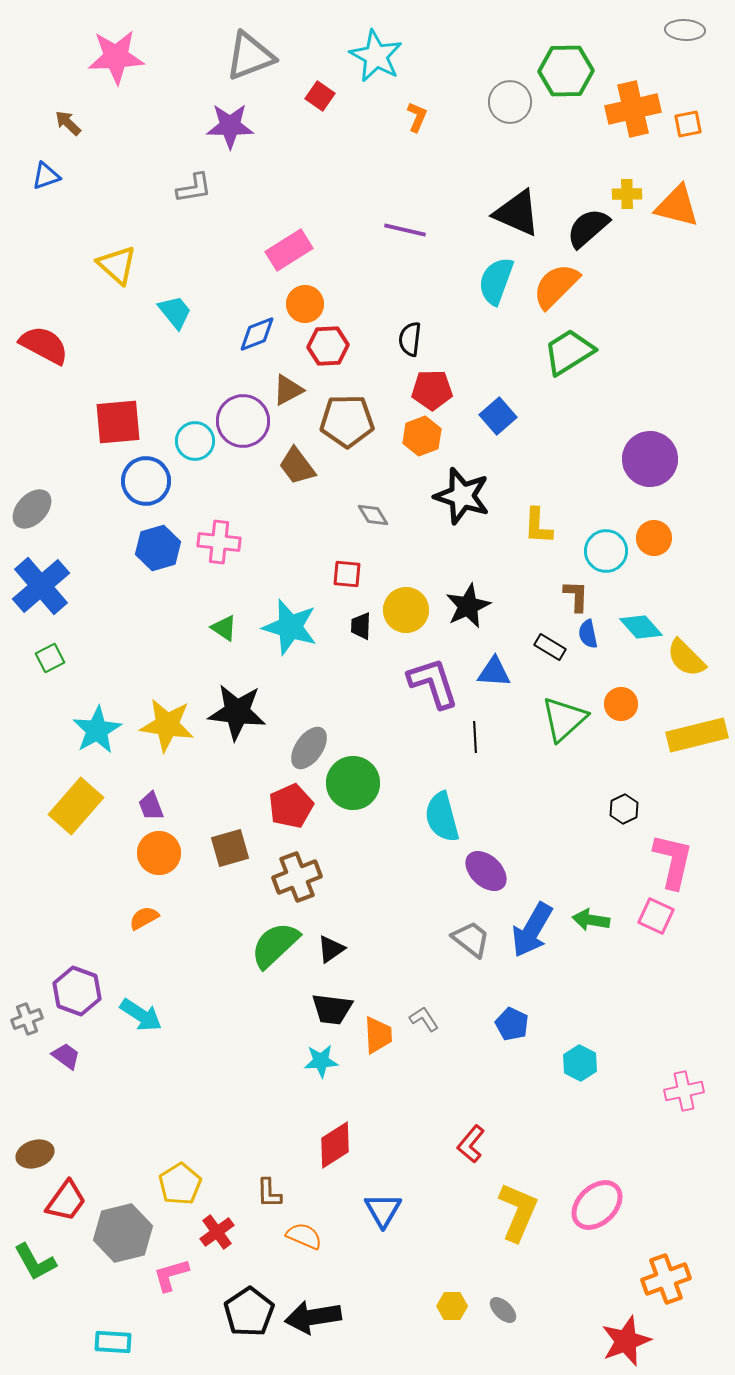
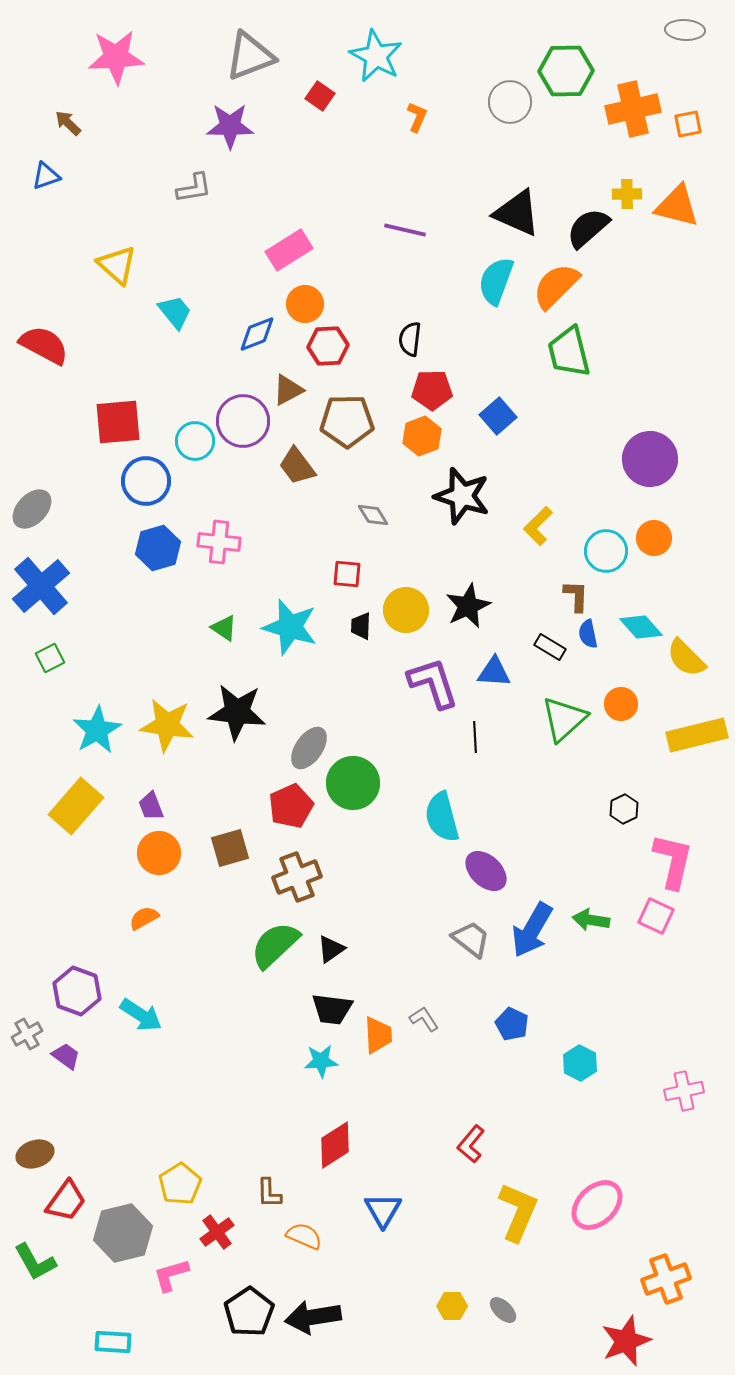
green trapezoid at (569, 352): rotated 72 degrees counterclockwise
yellow L-shape at (538, 526): rotated 42 degrees clockwise
gray cross at (27, 1019): moved 15 px down; rotated 8 degrees counterclockwise
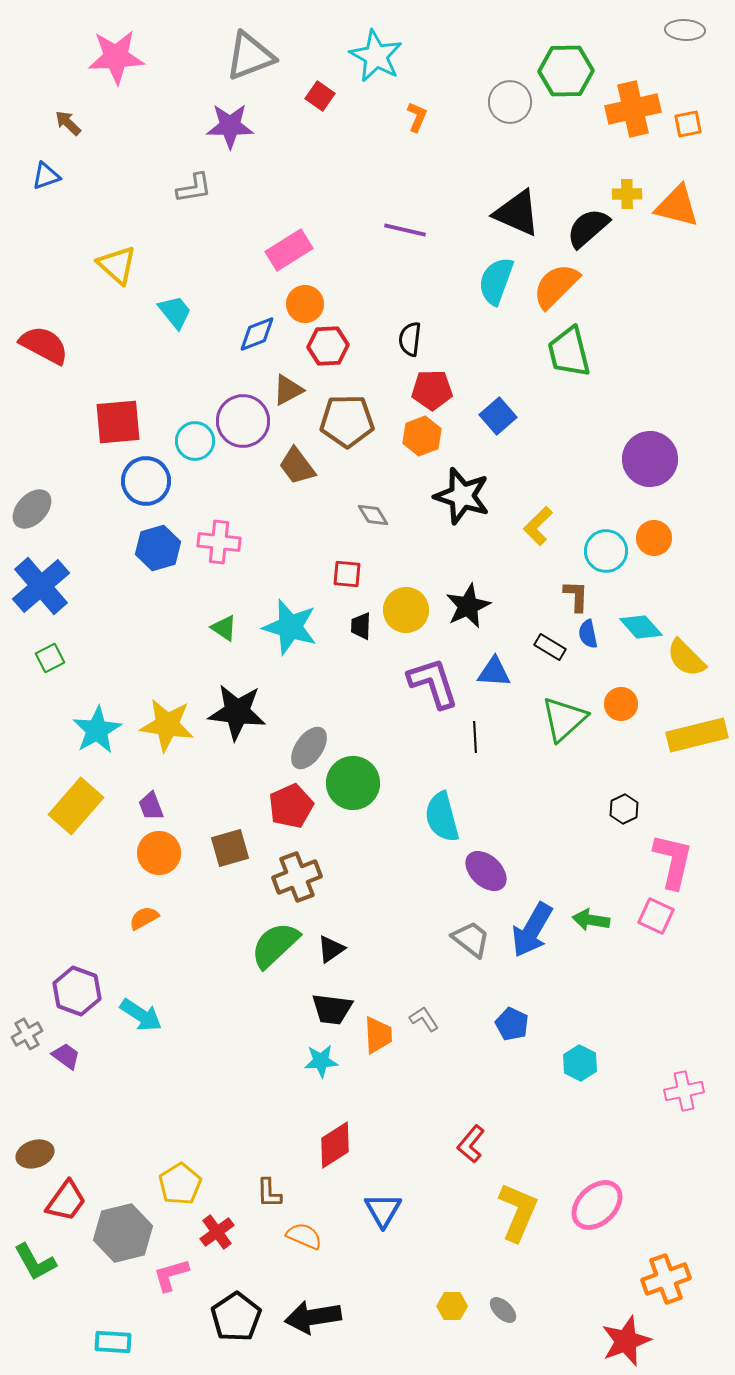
black pentagon at (249, 1312): moved 13 px left, 5 px down
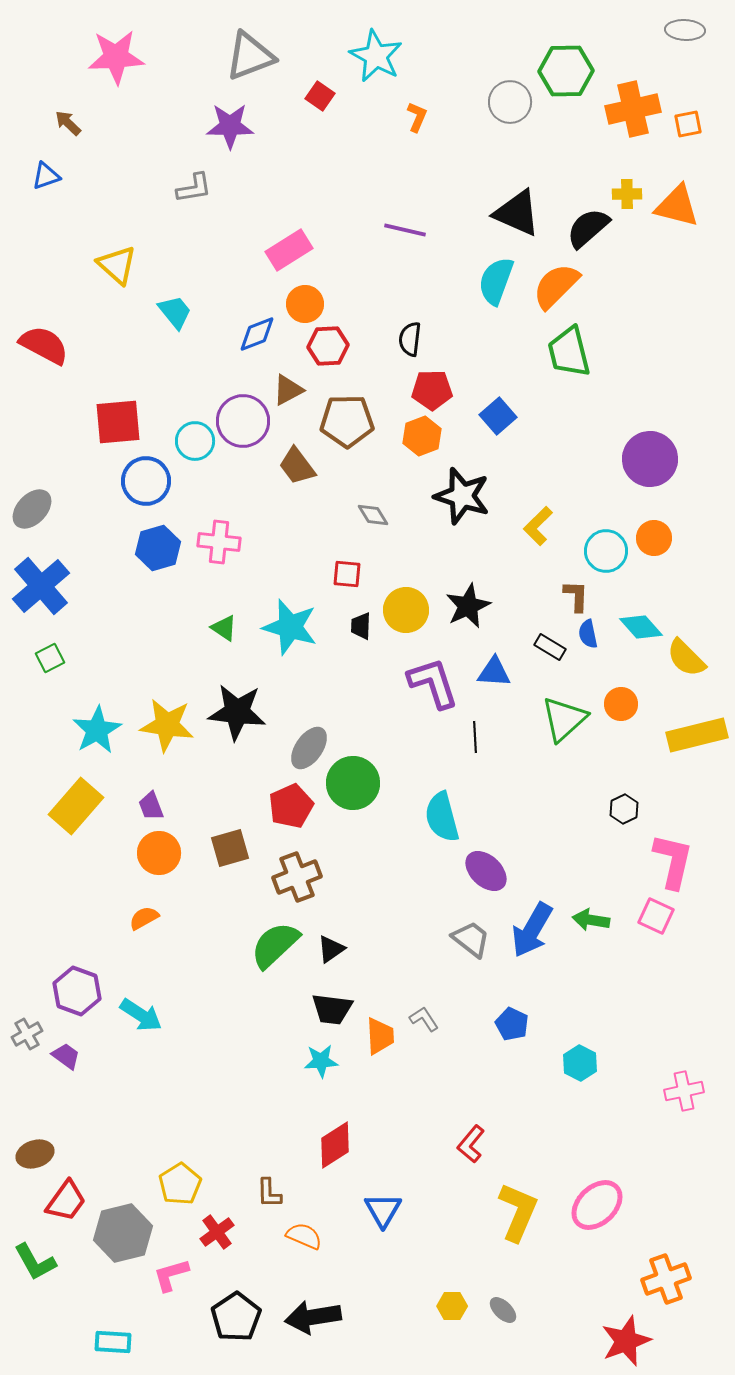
orange trapezoid at (378, 1035): moved 2 px right, 1 px down
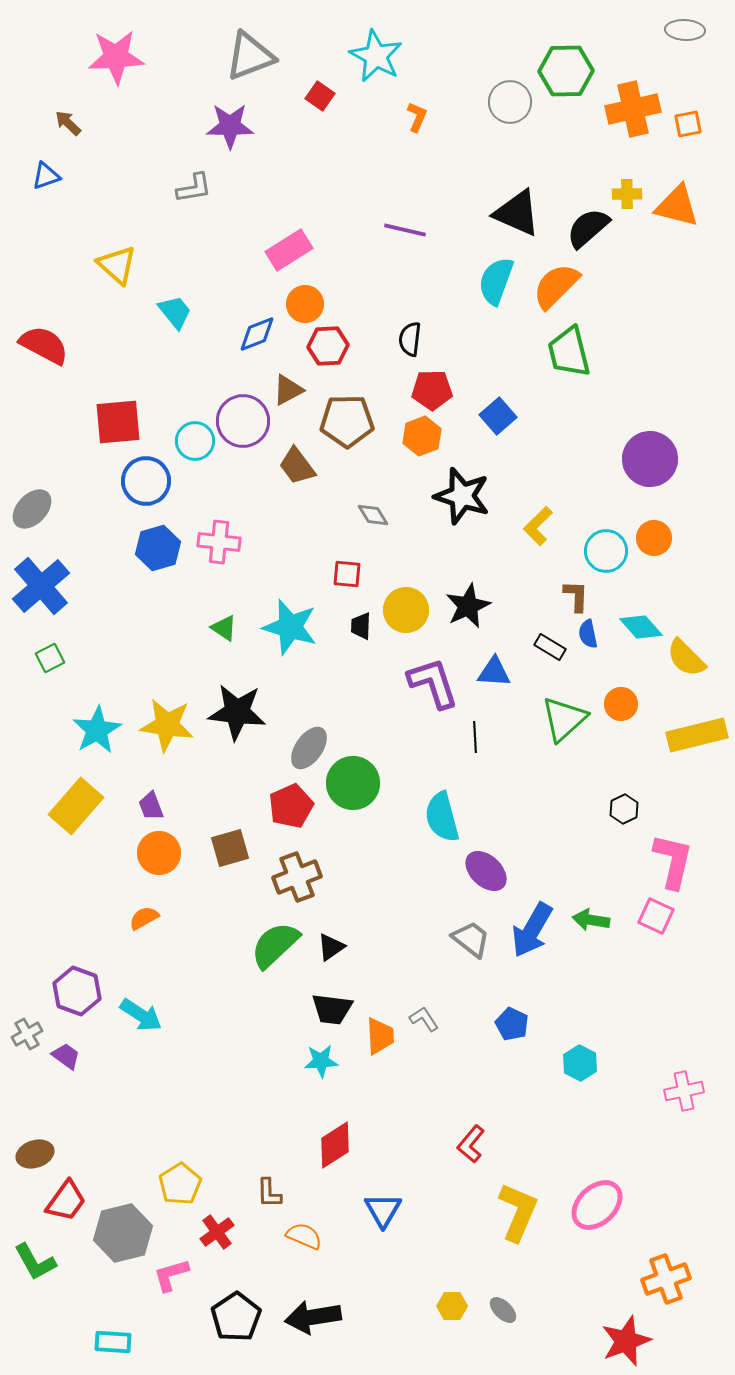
black triangle at (331, 949): moved 2 px up
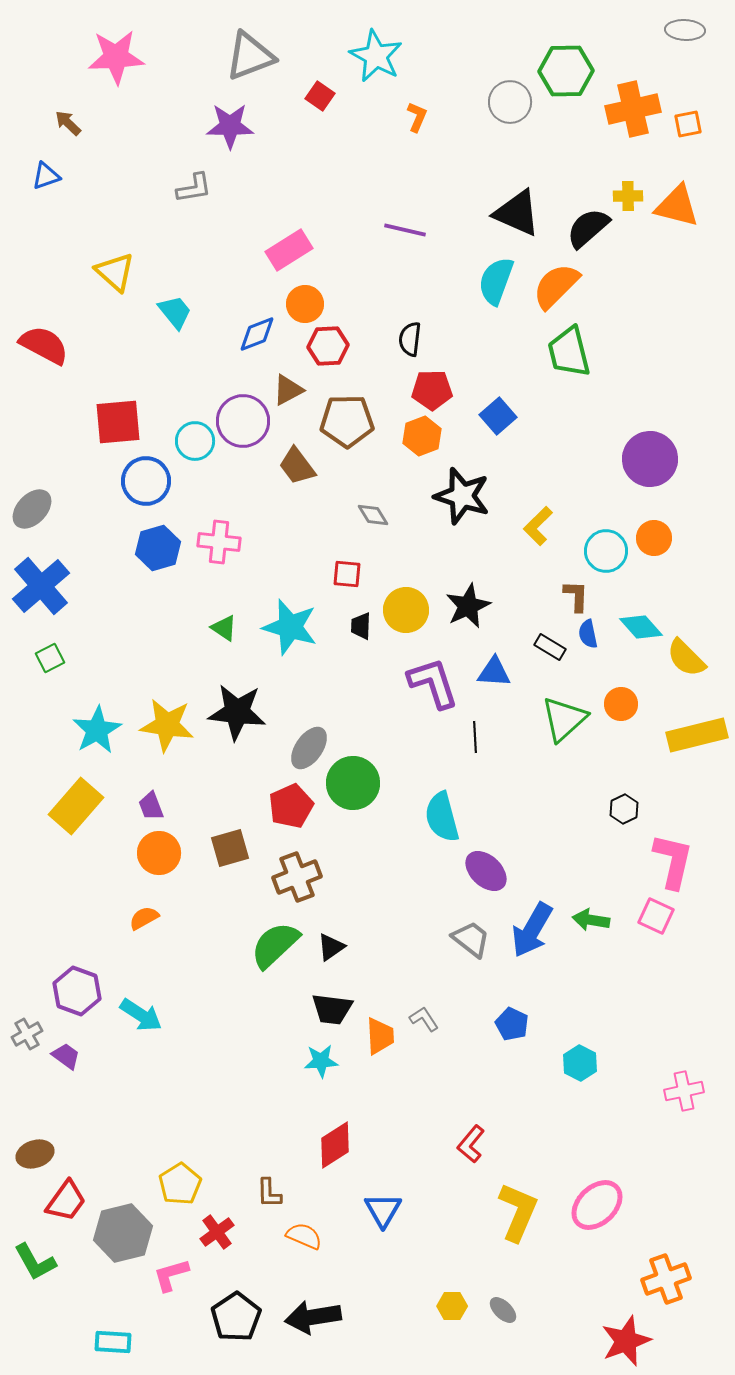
yellow cross at (627, 194): moved 1 px right, 2 px down
yellow triangle at (117, 265): moved 2 px left, 7 px down
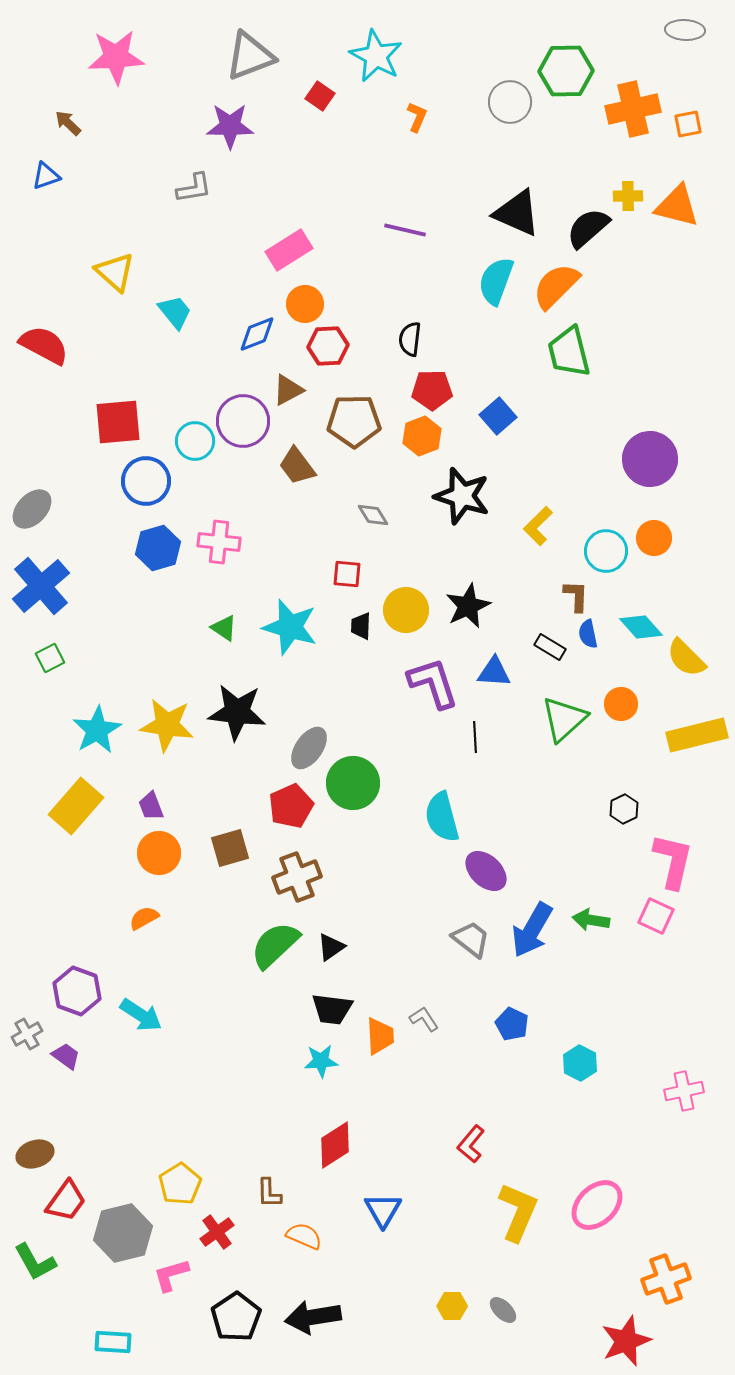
brown pentagon at (347, 421): moved 7 px right
